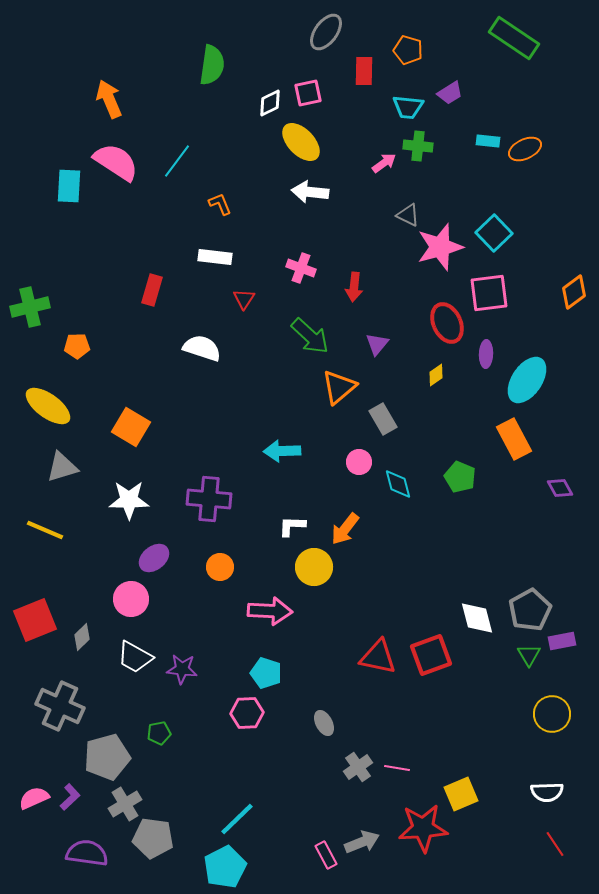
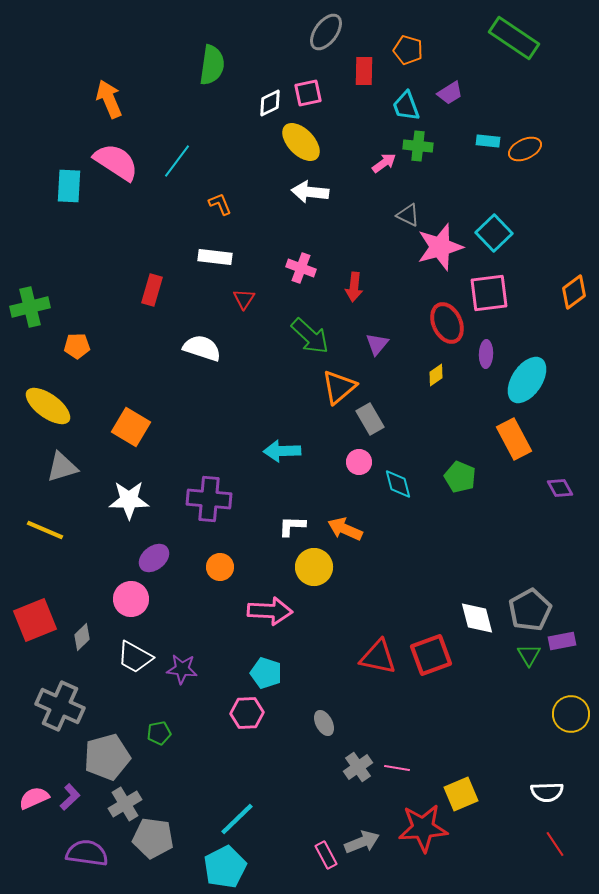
cyan trapezoid at (408, 107): moved 2 px left, 1 px up; rotated 64 degrees clockwise
gray rectangle at (383, 419): moved 13 px left
orange arrow at (345, 529): rotated 76 degrees clockwise
yellow circle at (552, 714): moved 19 px right
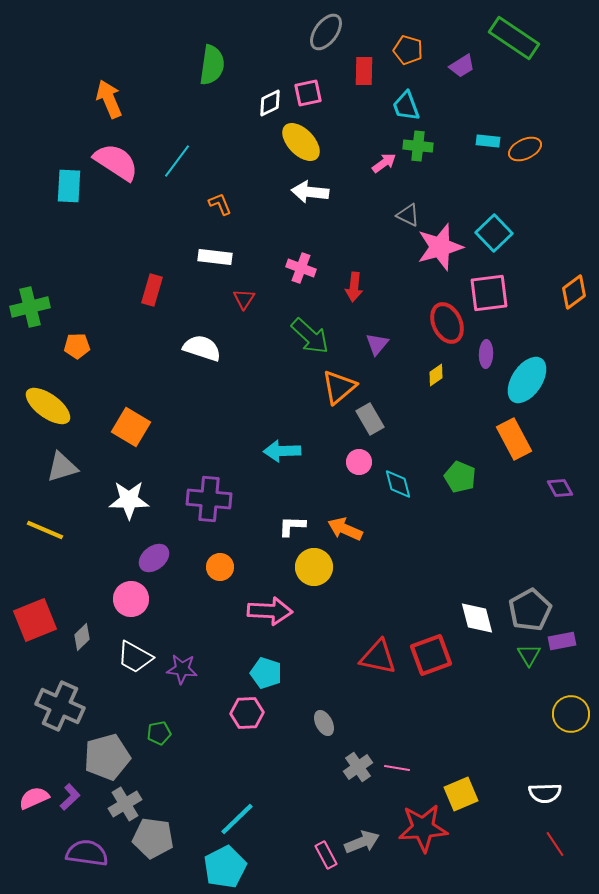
purple trapezoid at (450, 93): moved 12 px right, 27 px up
white semicircle at (547, 792): moved 2 px left, 1 px down
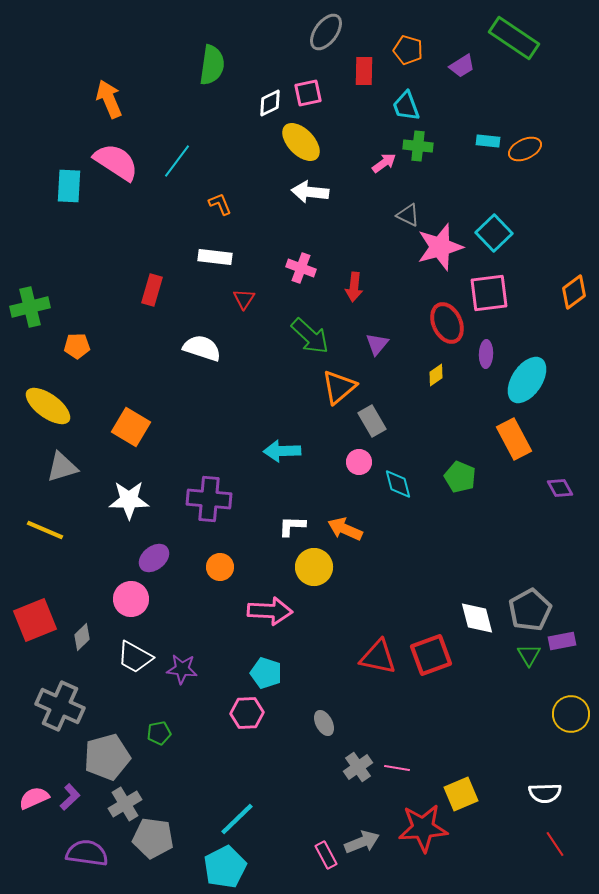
gray rectangle at (370, 419): moved 2 px right, 2 px down
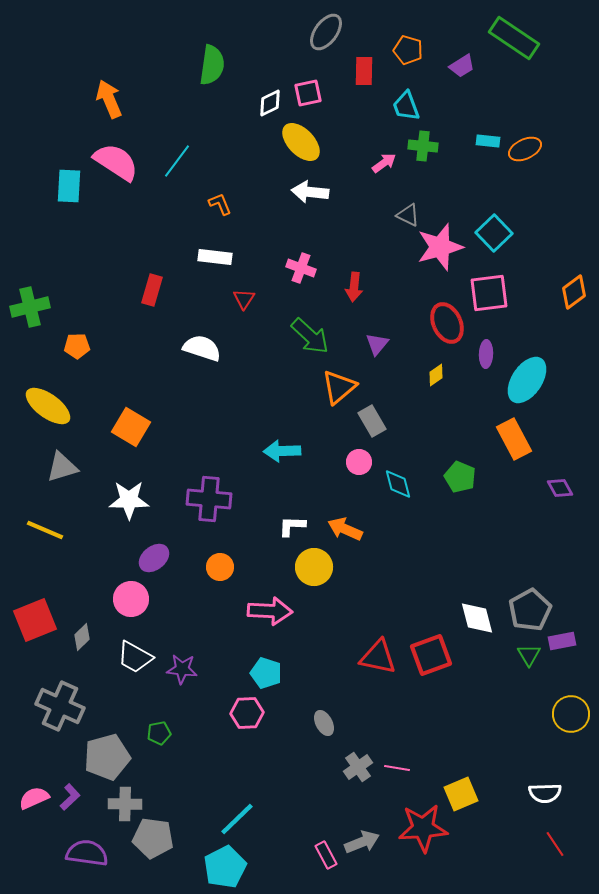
green cross at (418, 146): moved 5 px right
gray cross at (125, 804): rotated 32 degrees clockwise
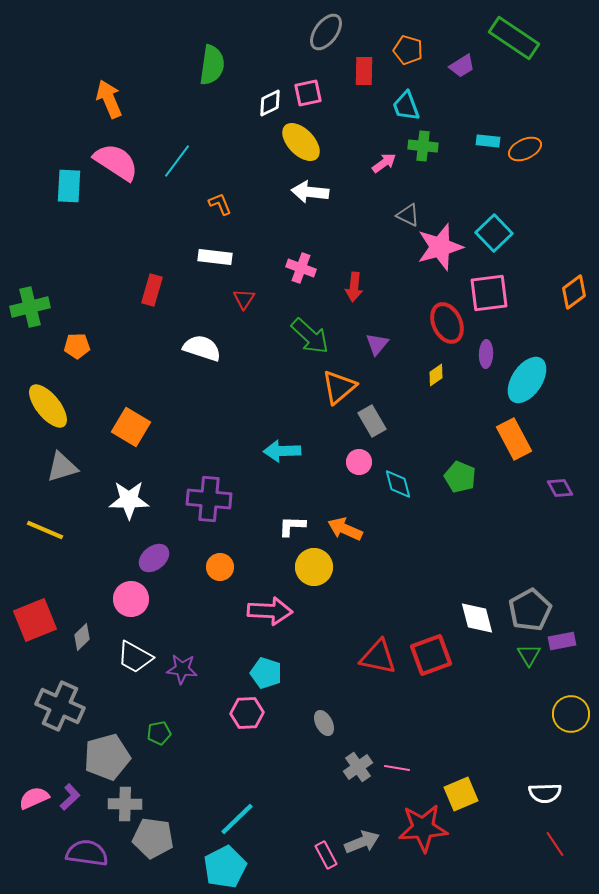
yellow ellipse at (48, 406): rotated 15 degrees clockwise
